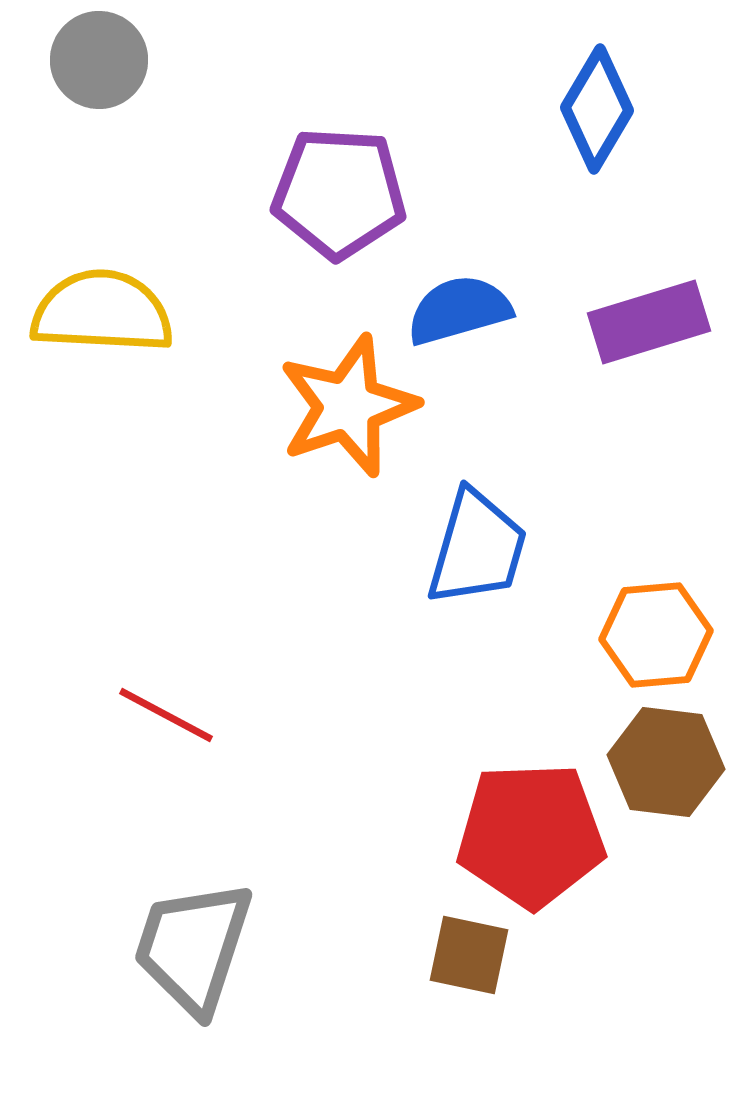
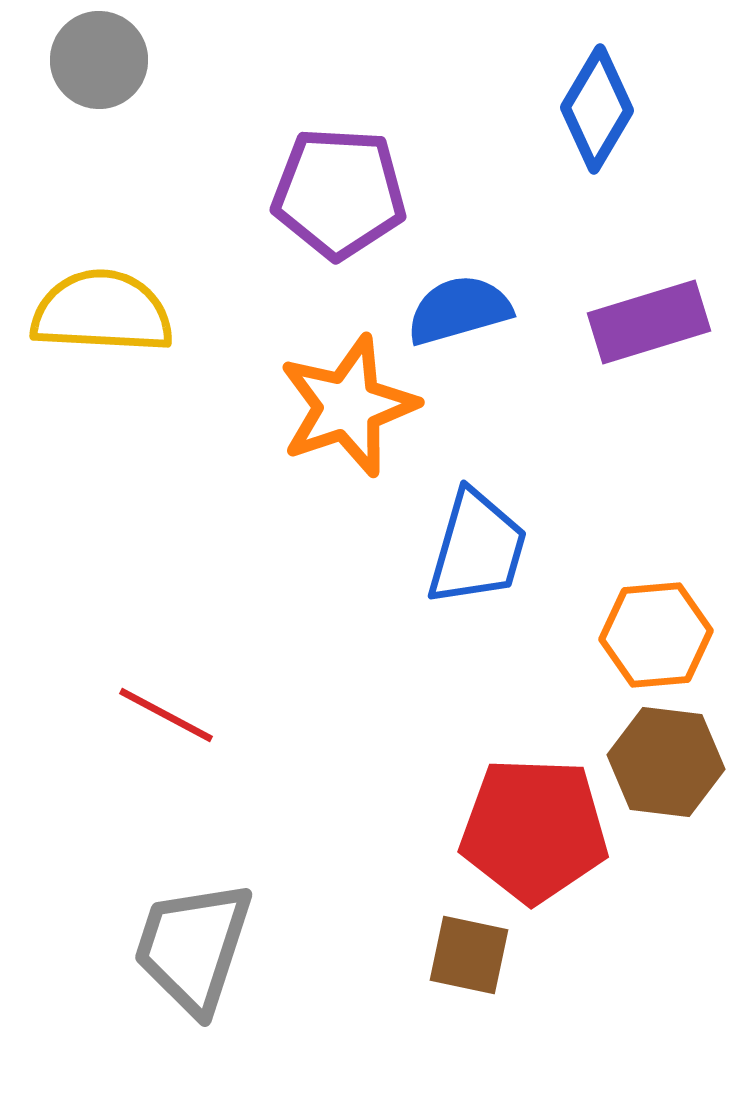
red pentagon: moved 3 px right, 5 px up; rotated 4 degrees clockwise
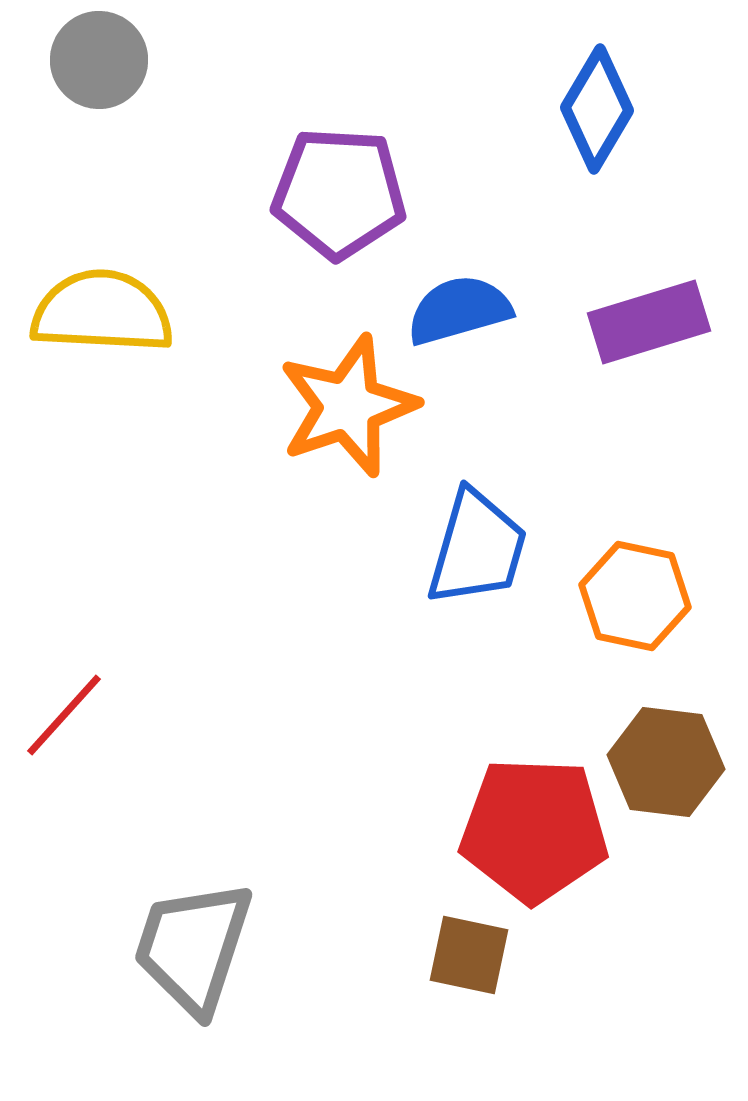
orange hexagon: moved 21 px left, 39 px up; rotated 17 degrees clockwise
red line: moved 102 px left; rotated 76 degrees counterclockwise
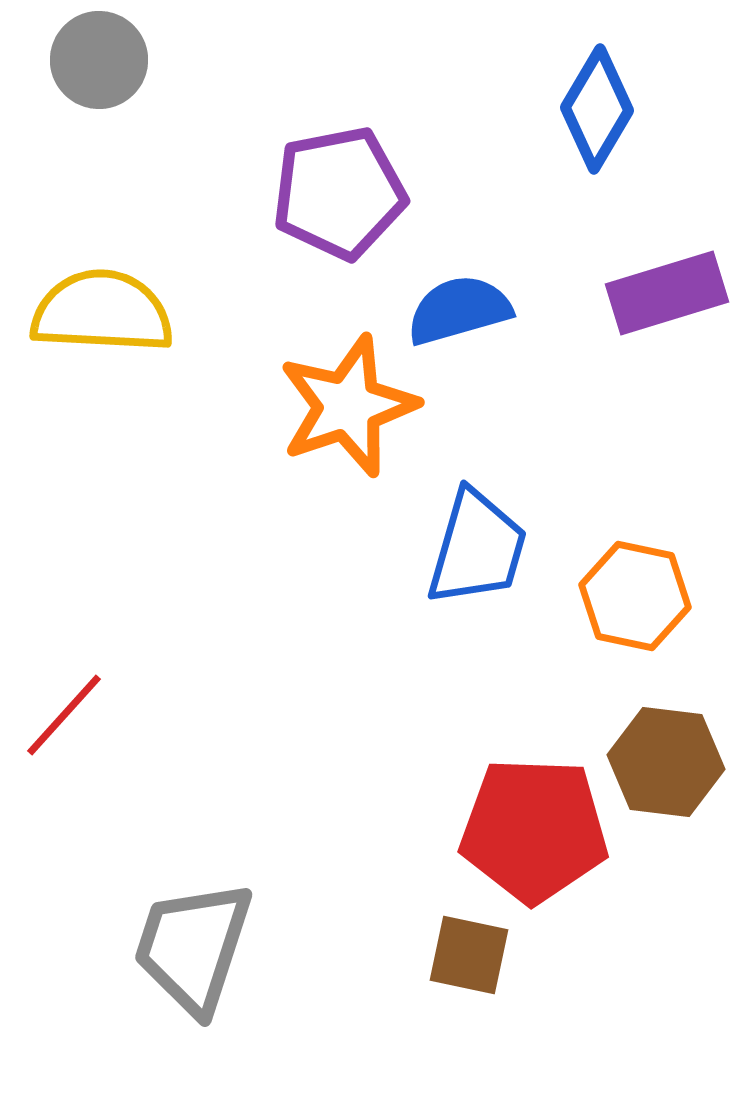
purple pentagon: rotated 14 degrees counterclockwise
purple rectangle: moved 18 px right, 29 px up
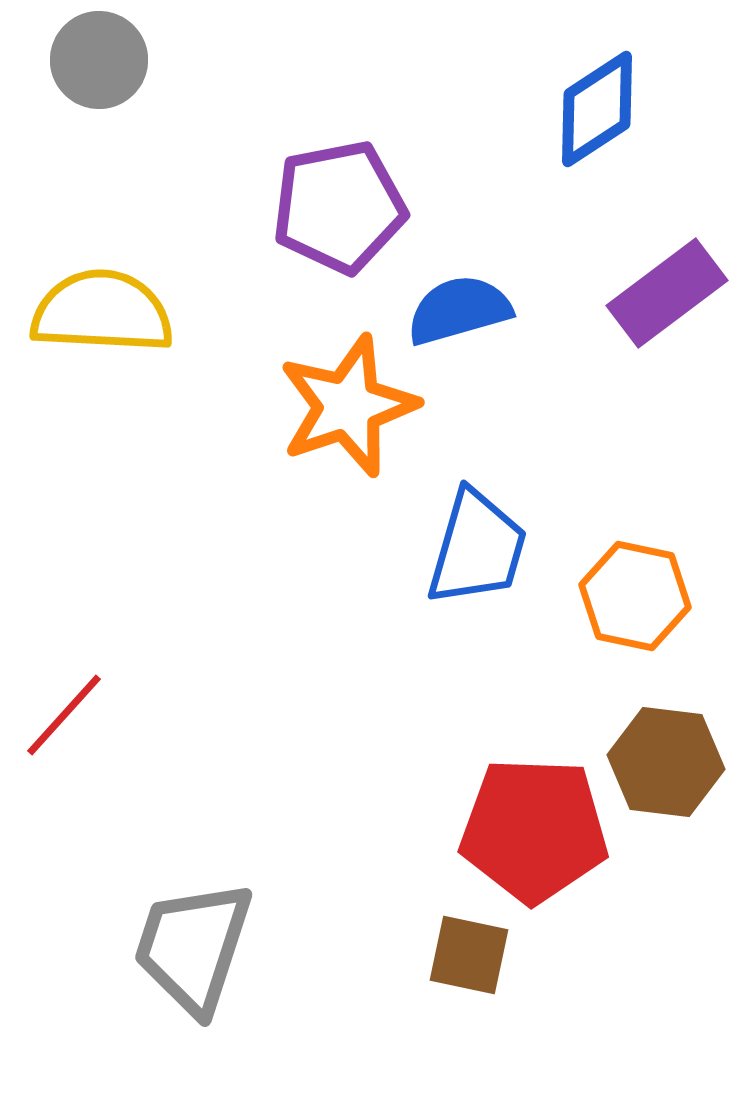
blue diamond: rotated 26 degrees clockwise
purple pentagon: moved 14 px down
purple rectangle: rotated 20 degrees counterclockwise
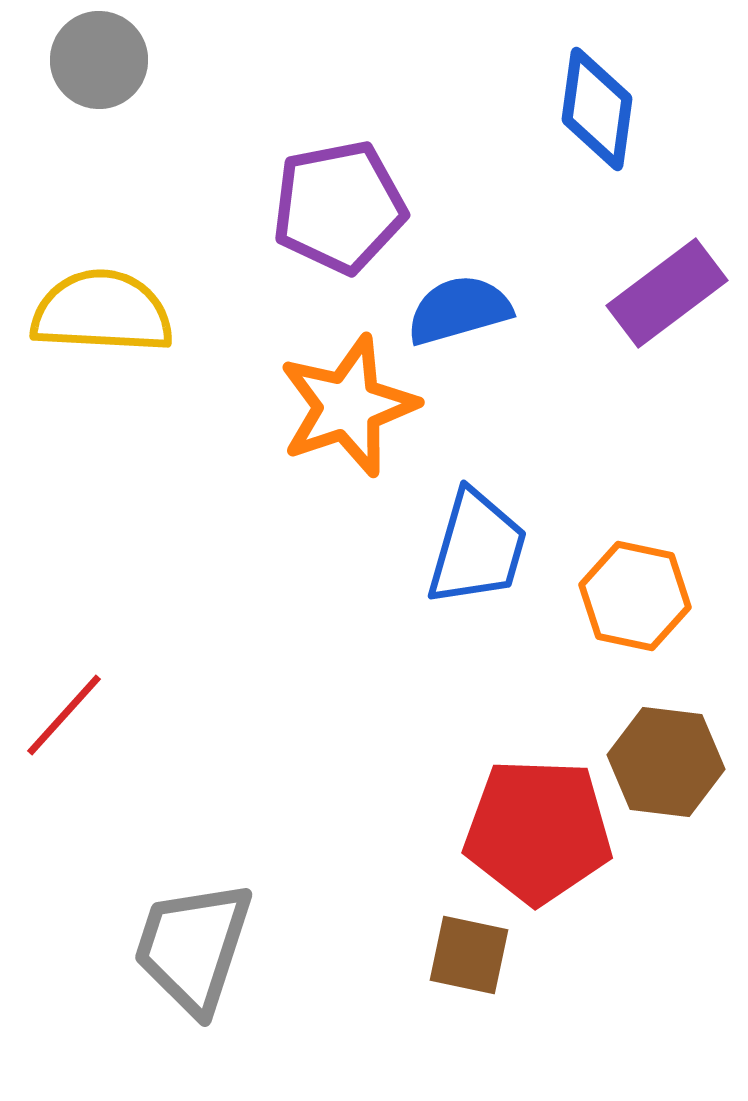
blue diamond: rotated 49 degrees counterclockwise
red pentagon: moved 4 px right, 1 px down
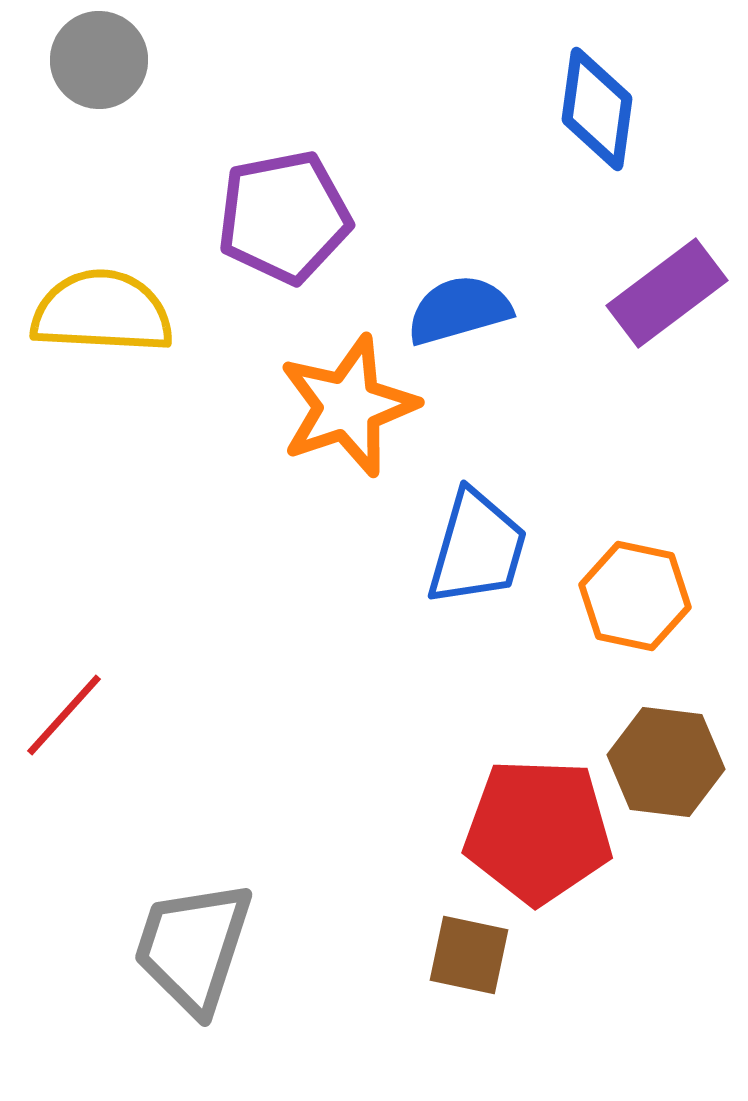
purple pentagon: moved 55 px left, 10 px down
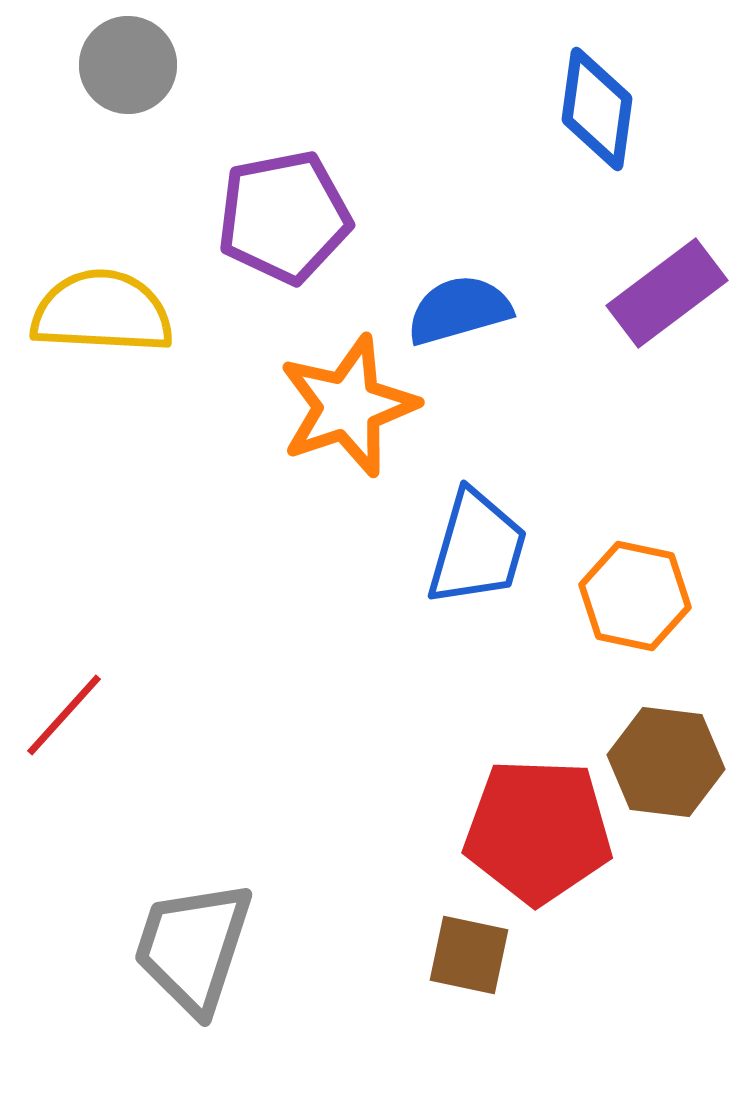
gray circle: moved 29 px right, 5 px down
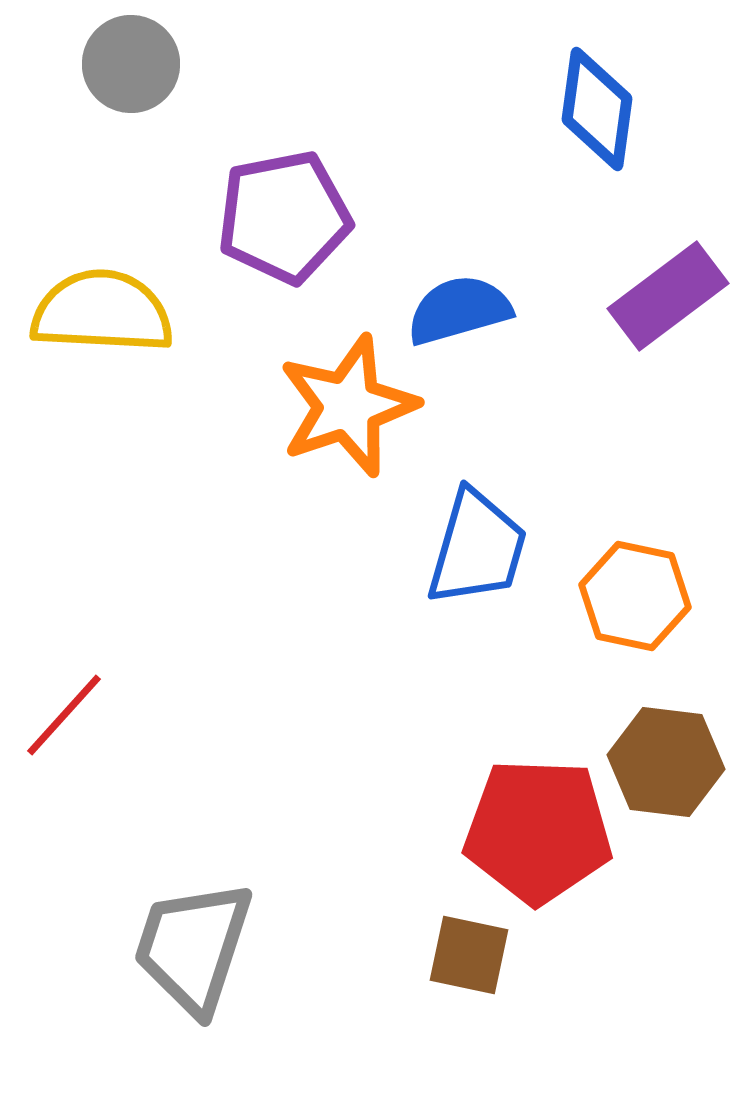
gray circle: moved 3 px right, 1 px up
purple rectangle: moved 1 px right, 3 px down
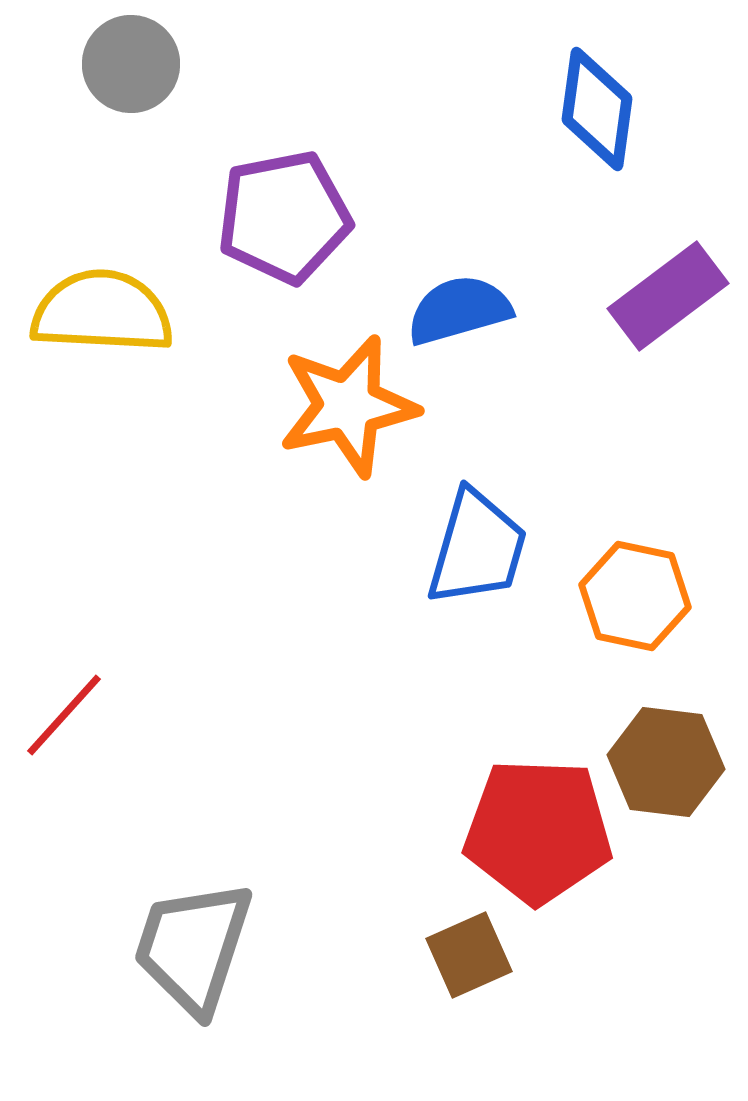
orange star: rotated 7 degrees clockwise
brown square: rotated 36 degrees counterclockwise
